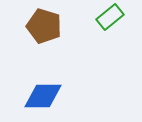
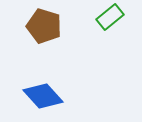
blue diamond: rotated 48 degrees clockwise
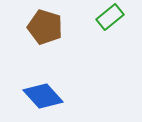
brown pentagon: moved 1 px right, 1 px down
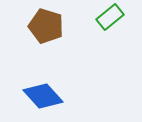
brown pentagon: moved 1 px right, 1 px up
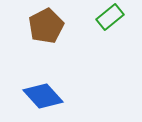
brown pentagon: rotated 28 degrees clockwise
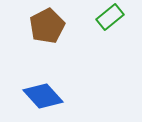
brown pentagon: moved 1 px right
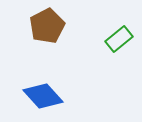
green rectangle: moved 9 px right, 22 px down
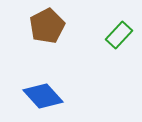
green rectangle: moved 4 px up; rotated 8 degrees counterclockwise
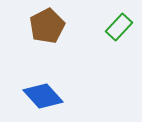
green rectangle: moved 8 px up
